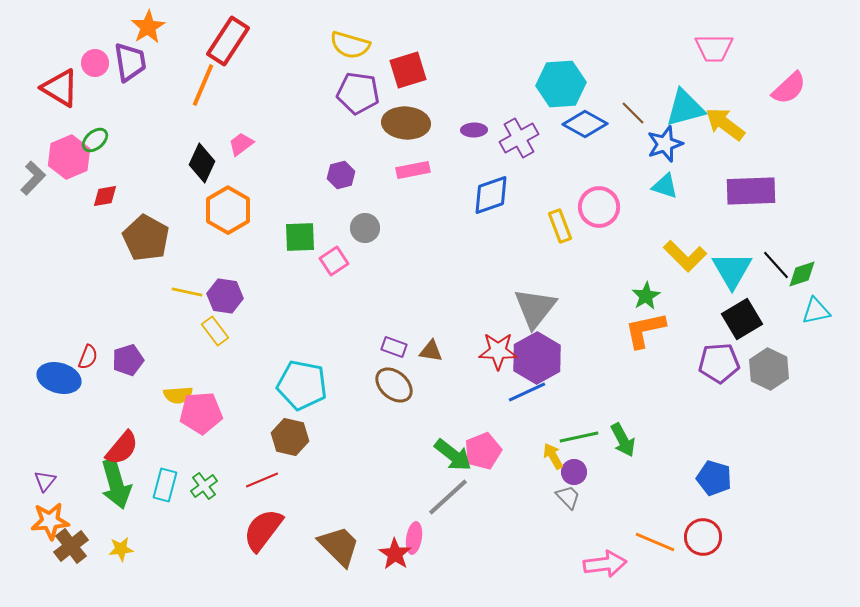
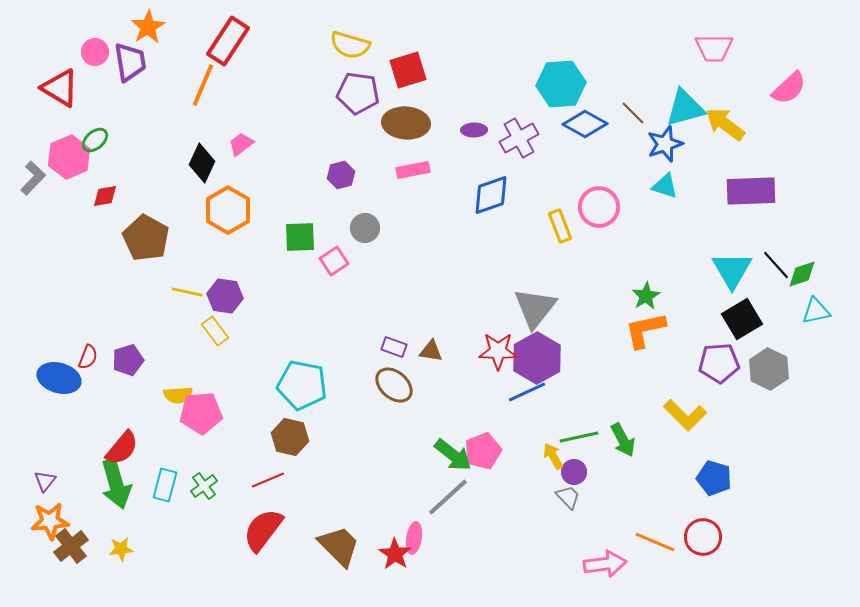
pink circle at (95, 63): moved 11 px up
yellow L-shape at (685, 256): moved 159 px down
red line at (262, 480): moved 6 px right
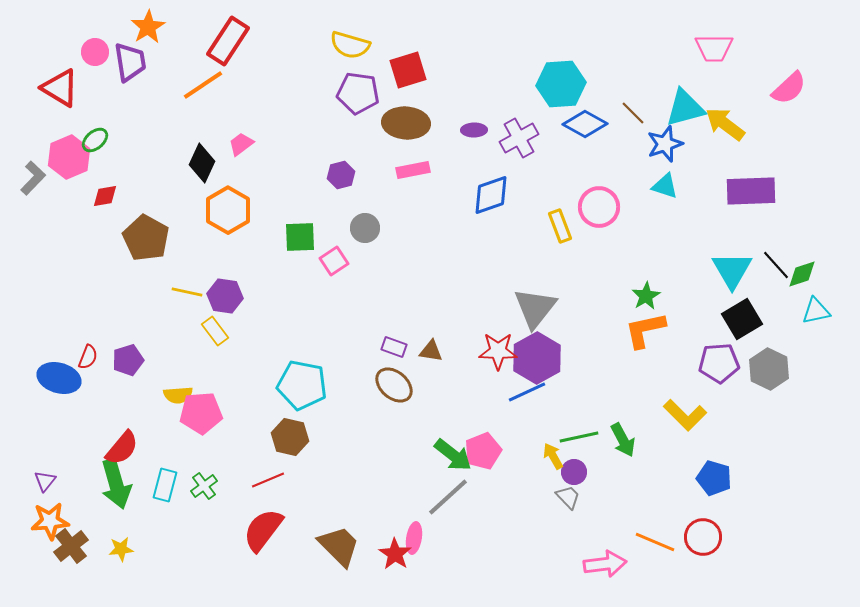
orange line at (203, 85): rotated 33 degrees clockwise
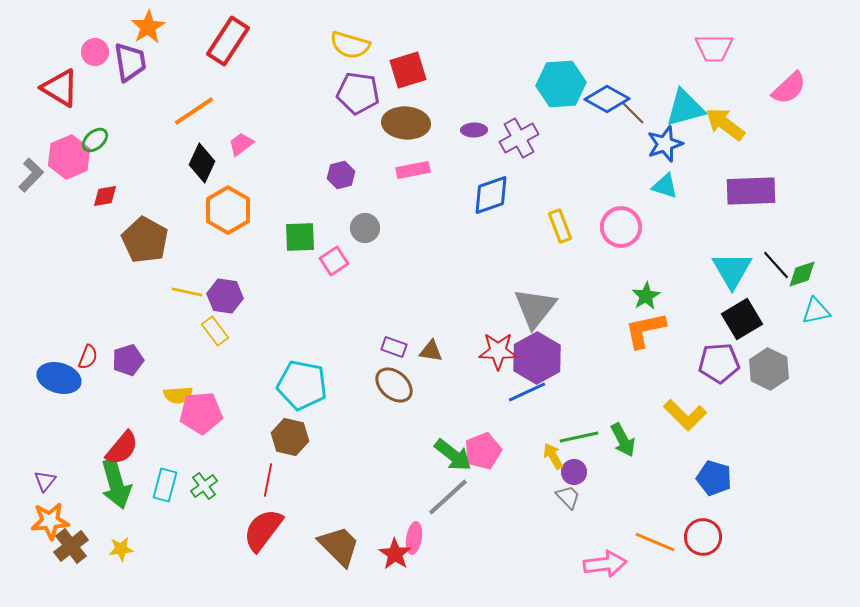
orange line at (203, 85): moved 9 px left, 26 px down
blue diamond at (585, 124): moved 22 px right, 25 px up
gray L-shape at (33, 178): moved 2 px left, 3 px up
pink circle at (599, 207): moved 22 px right, 20 px down
brown pentagon at (146, 238): moved 1 px left, 2 px down
red line at (268, 480): rotated 56 degrees counterclockwise
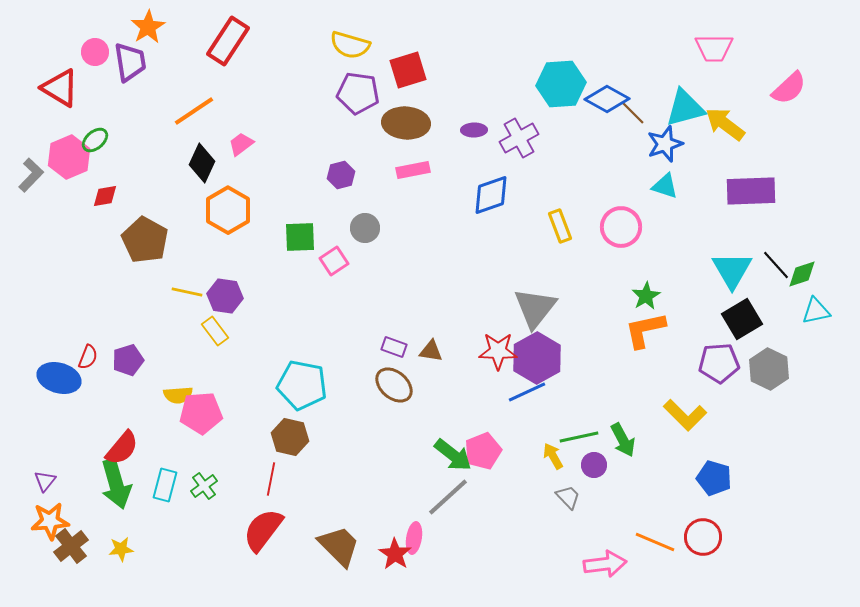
purple circle at (574, 472): moved 20 px right, 7 px up
red line at (268, 480): moved 3 px right, 1 px up
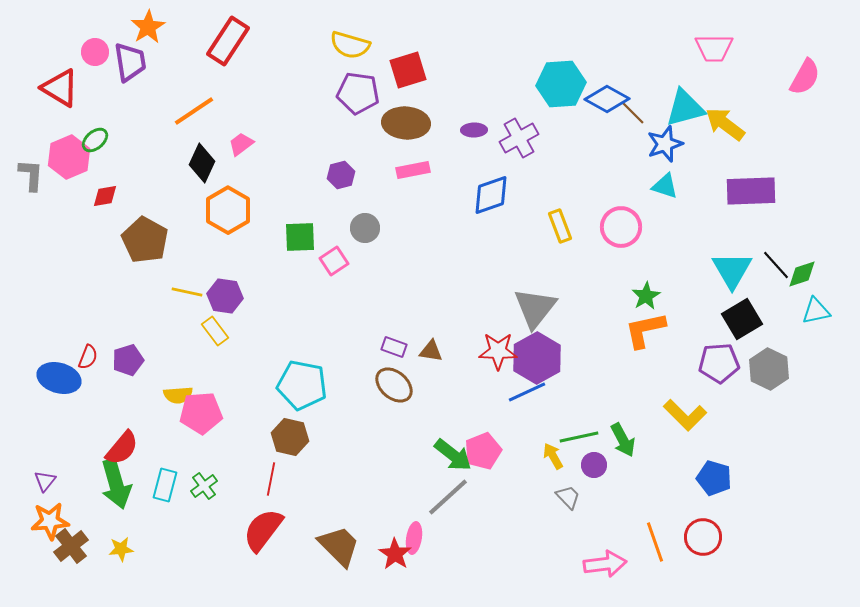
pink semicircle at (789, 88): moved 16 px right, 11 px up; rotated 18 degrees counterclockwise
gray L-shape at (31, 175): rotated 40 degrees counterclockwise
orange line at (655, 542): rotated 48 degrees clockwise
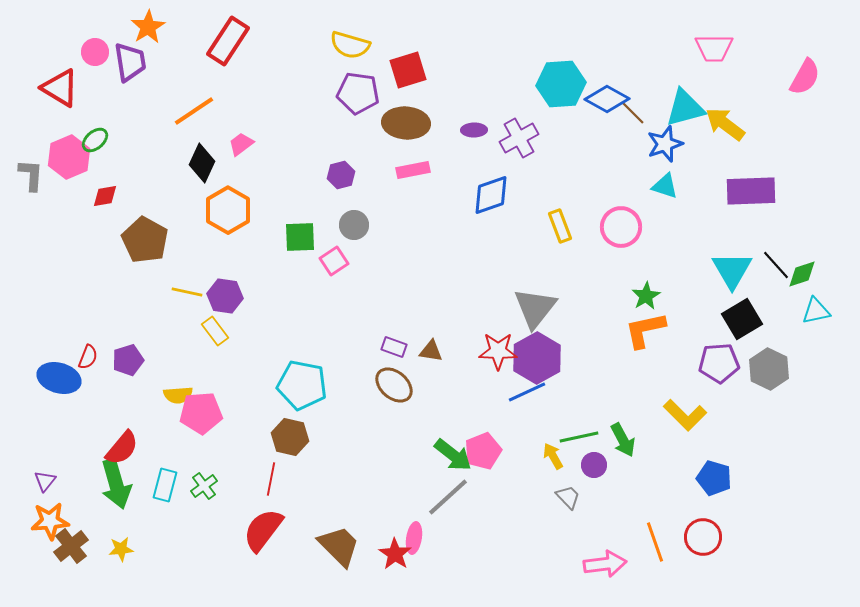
gray circle at (365, 228): moved 11 px left, 3 px up
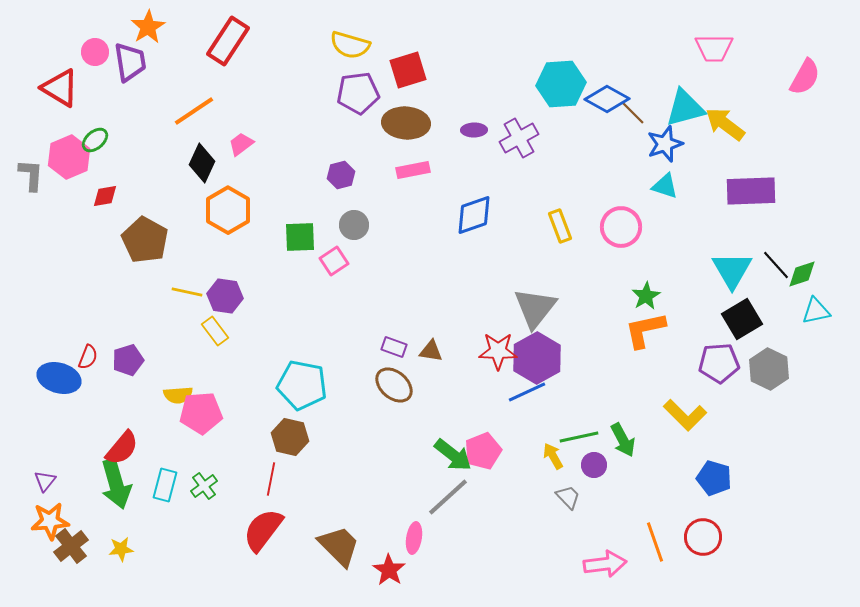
purple pentagon at (358, 93): rotated 15 degrees counterclockwise
blue diamond at (491, 195): moved 17 px left, 20 px down
red star at (395, 554): moved 6 px left, 16 px down
